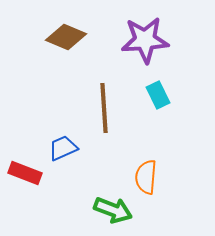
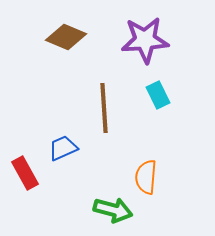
red rectangle: rotated 40 degrees clockwise
green arrow: rotated 6 degrees counterclockwise
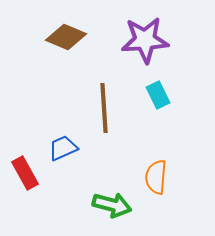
orange semicircle: moved 10 px right
green arrow: moved 1 px left, 5 px up
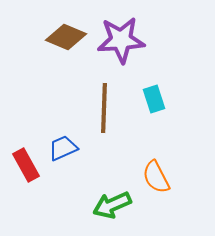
purple star: moved 24 px left
cyan rectangle: moved 4 px left, 4 px down; rotated 8 degrees clockwise
brown line: rotated 6 degrees clockwise
red rectangle: moved 1 px right, 8 px up
orange semicircle: rotated 32 degrees counterclockwise
green arrow: rotated 141 degrees clockwise
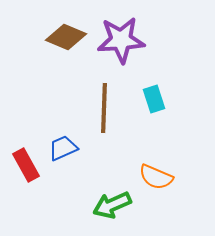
orange semicircle: rotated 40 degrees counterclockwise
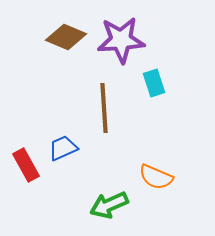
cyan rectangle: moved 16 px up
brown line: rotated 6 degrees counterclockwise
green arrow: moved 3 px left
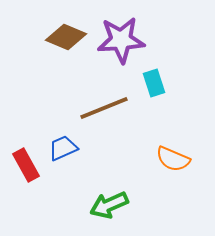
brown line: rotated 72 degrees clockwise
orange semicircle: moved 17 px right, 18 px up
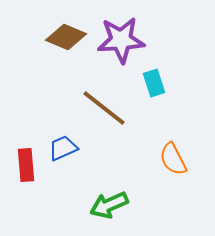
brown line: rotated 60 degrees clockwise
orange semicircle: rotated 40 degrees clockwise
red rectangle: rotated 24 degrees clockwise
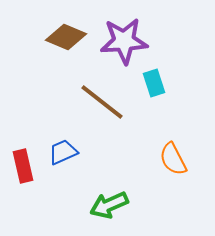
purple star: moved 3 px right, 1 px down
brown line: moved 2 px left, 6 px up
blue trapezoid: moved 4 px down
red rectangle: moved 3 px left, 1 px down; rotated 8 degrees counterclockwise
